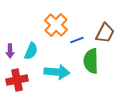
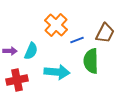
purple arrow: rotated 88 degrees counterclockwise
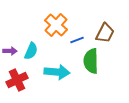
red cross: rotated 15 degrees counterclockwise
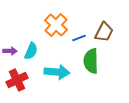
brown trapezoid: moved 1 px left, 1 px up
blue line: moved 2 px right, 2 px up
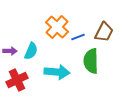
orange cross: moved 1 px right, 2 px down
blue line: moved 1 px left, 1 px up
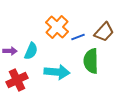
brown trapezoid: rotated 15 degrees clockwise
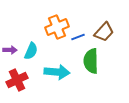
orange cross: rotated 25 degrees clockwise
purple arrow: moved 1 px up
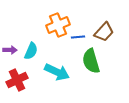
orange cross: moved 1 px right, 2 px up
blue line: rotated 16 degrees clockwise
green semicircle: rotated 15 degrees counterclockwise
cyan arrow: rotated 20 degrees clockwise
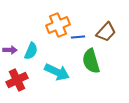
brown trapezoid: moved 2 px right
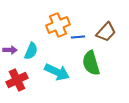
green semicircle: moved 2 px down
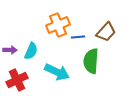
green semicircle: moved 2 px up; rotated 20 degrees clockwise
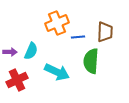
orange cross: moved 1 px left, 2 px up
brown trapezoid: moved 1 px left; rotated 40 degrees counterclockwise
purple arrow: moved 2 px down
